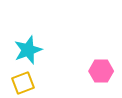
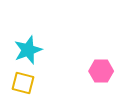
yellow square: rotated 35 degrees clockwise
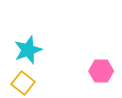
yellow square: rotated 25 degrees clockwise
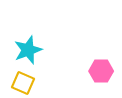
yellow square: rotated 15 degrees counterclockwise
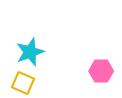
cyan star: moved 2 px right, 2 px down
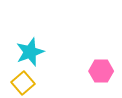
yellow square: rotated 25 degrees clockwise
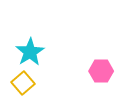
cyan star: rotated 12 degrees counterclockwise
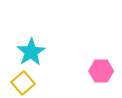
cyan star: moved 1 px right
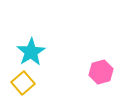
pink hexagon: moved 1 px down; rotated 15 degrees counterclockwise
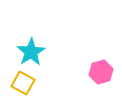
yellow square: rotated 20 degrees counterclockwise
